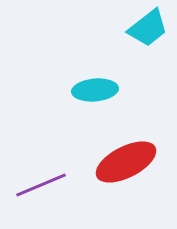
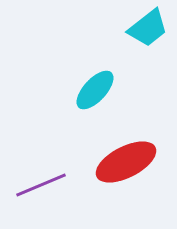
cyan ellipse: rotated 42 degrees counterclockwise
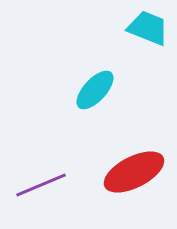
cyan trapezoid: rotated 120 degrees counterclockwise
red ellipse: moved 8 px right, 10 px down
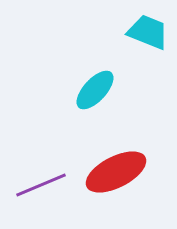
cyan trapezoid: moved 4 px down
red ellipse: moved 18 px left
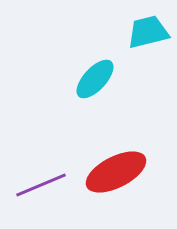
cyan trapezoid: rotated 36 degrees counterclockwise
cyan ellipse: moved 11 px up
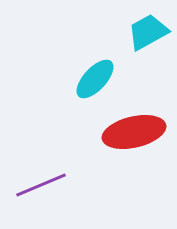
cyan trapezoid: rotated 15 degrees counterclockwise
red ellipse: moved 18 px right, 40 px up; rotated 14 degrees clockwise
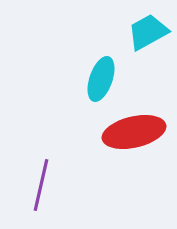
cyan ellipse: moved 6 px right; rotated 24 degrees counterclockwise
purple line: rotated 54 degrees counterclockwise
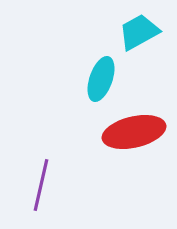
cyan trapezoid: moved 9 px left
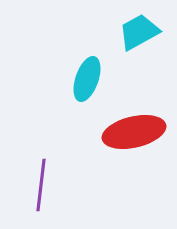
cyan ellipse: moved 14 px left
purple line: rotated 6 degrees counterclockwise
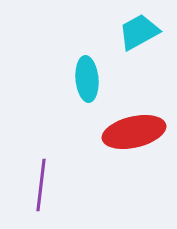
cyan ellipse: rotated 24 degrees counterclockwise
